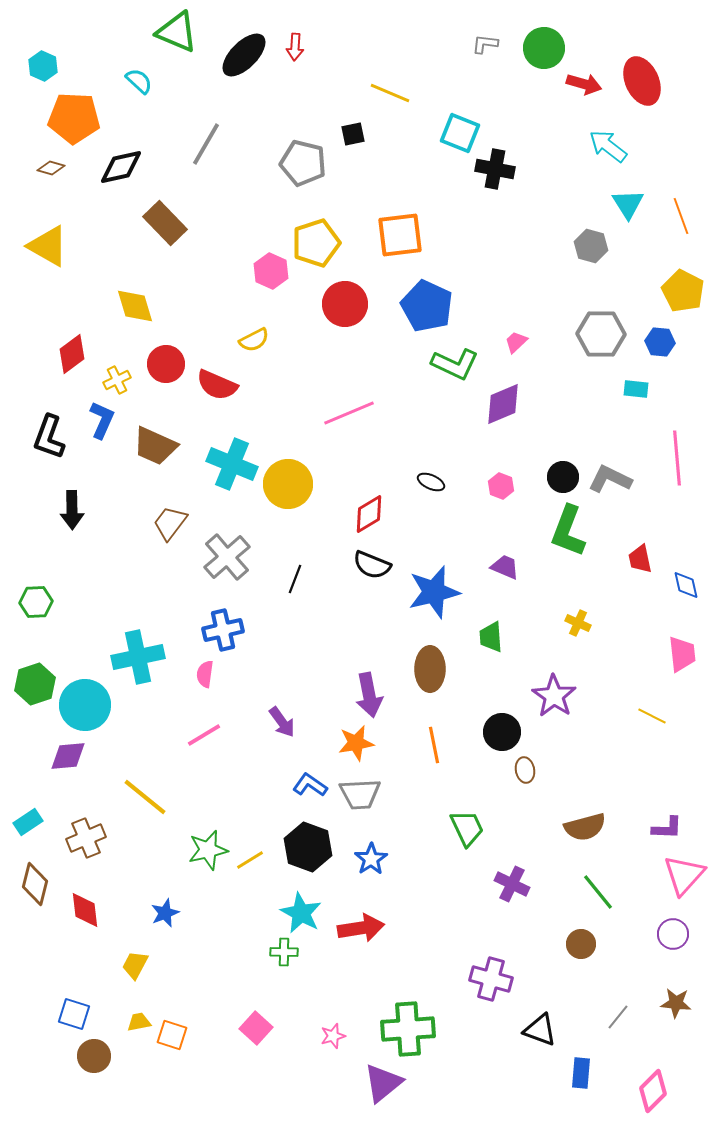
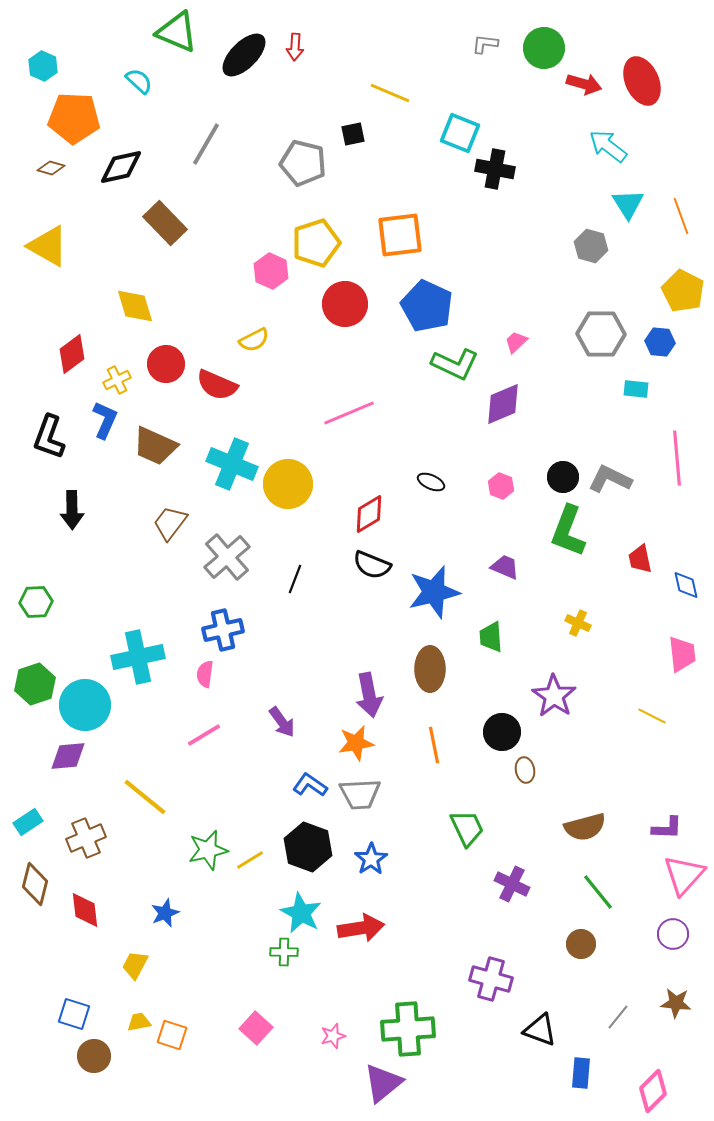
blue L-shape at (102, 420): moved 3 px right
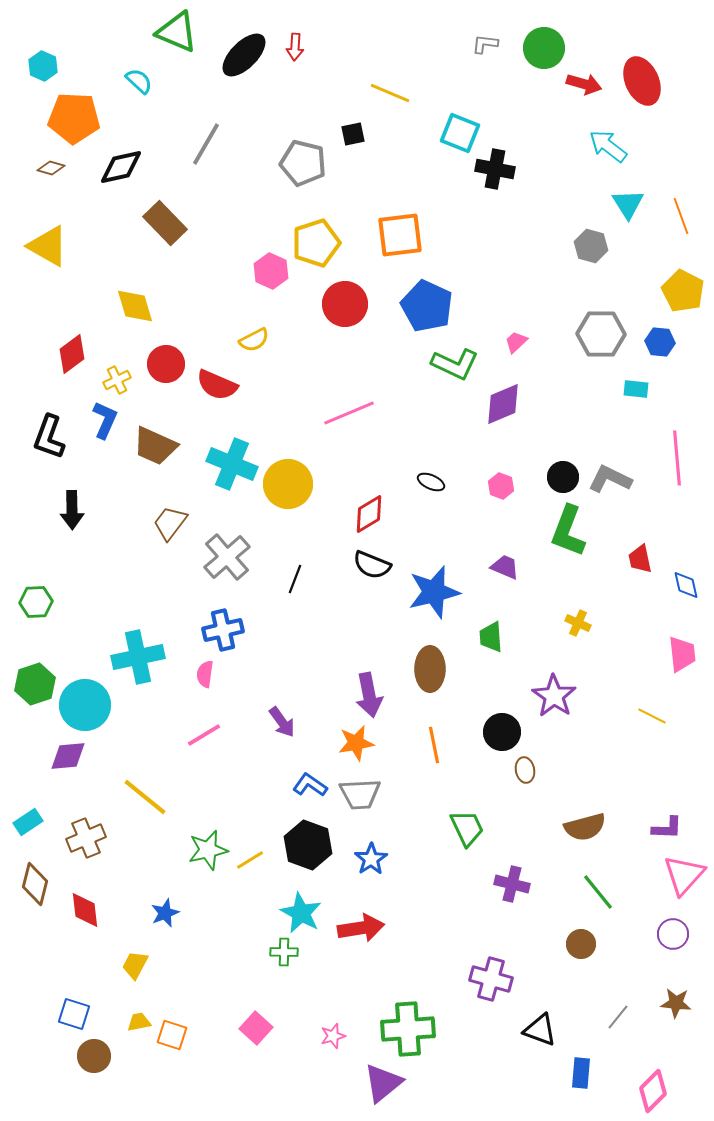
black hexagon at (308, 847): moved 2 px up
purple cross at (512, 884): rotated 12 degrees counterclockwise
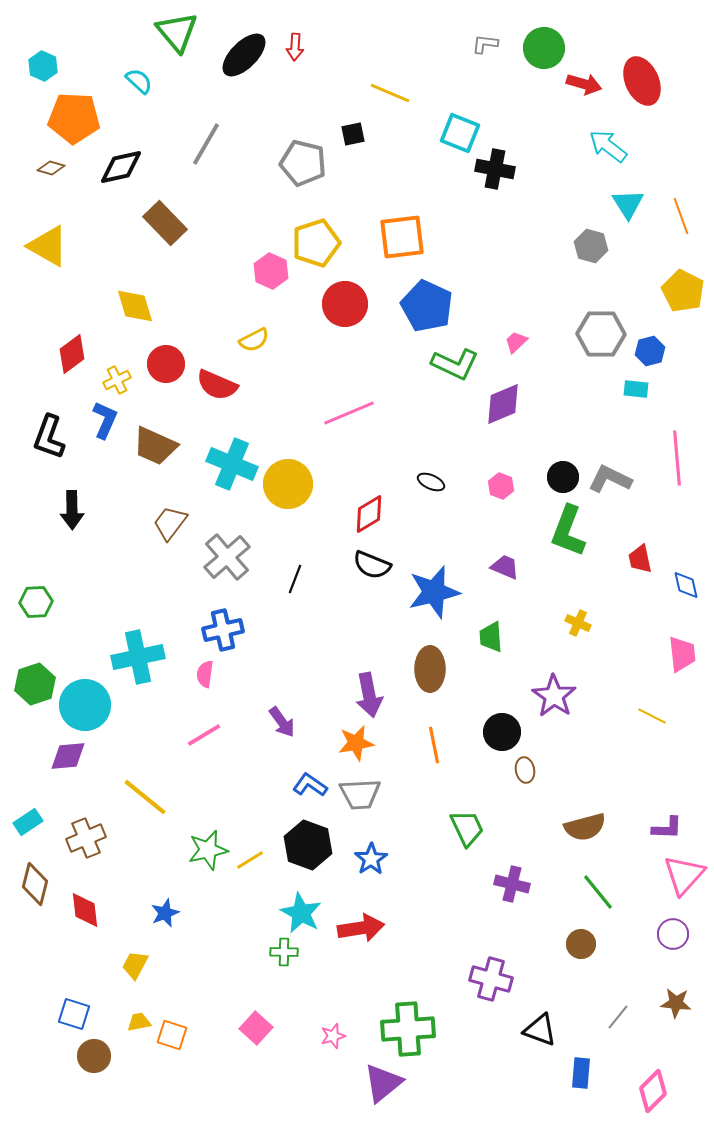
green triangle at (177, 32): rotated 27 degrees clockwise
orange square at (400, 235): moved 2 px right, 2 px down
blue hexagon at (660, 342): moved 10 px left, 9 px down; rotated 20 degrees counterclockwise
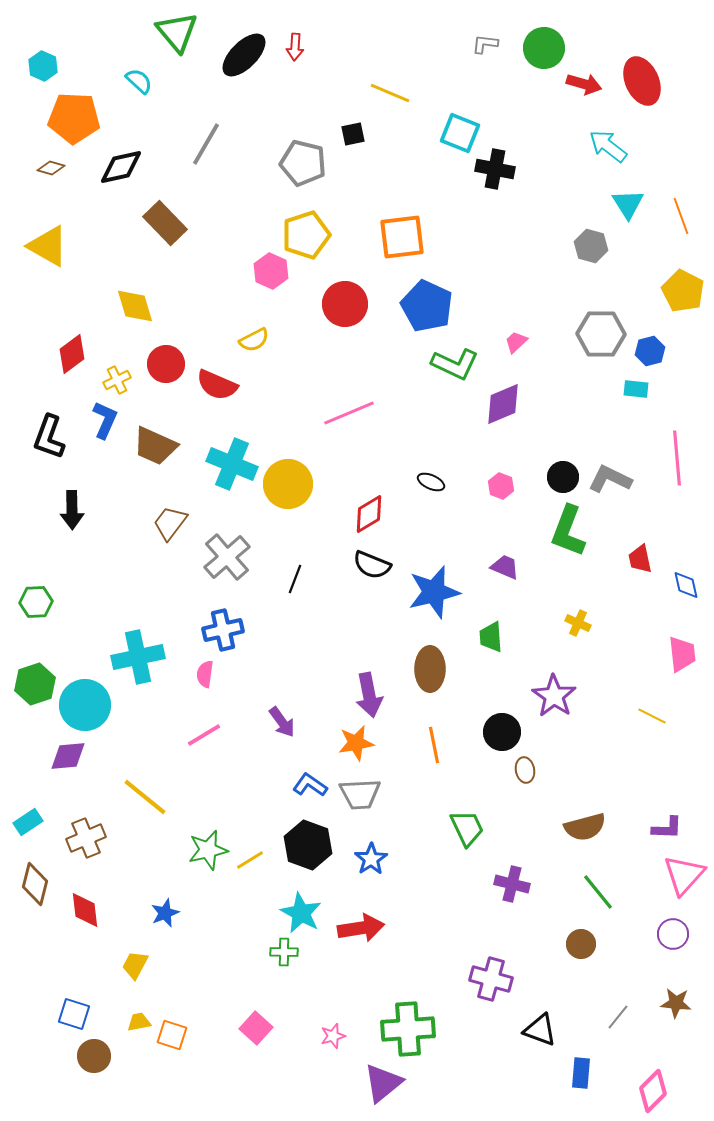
yellow pentagon at (316, 243): moved 10 px left, 8 px up
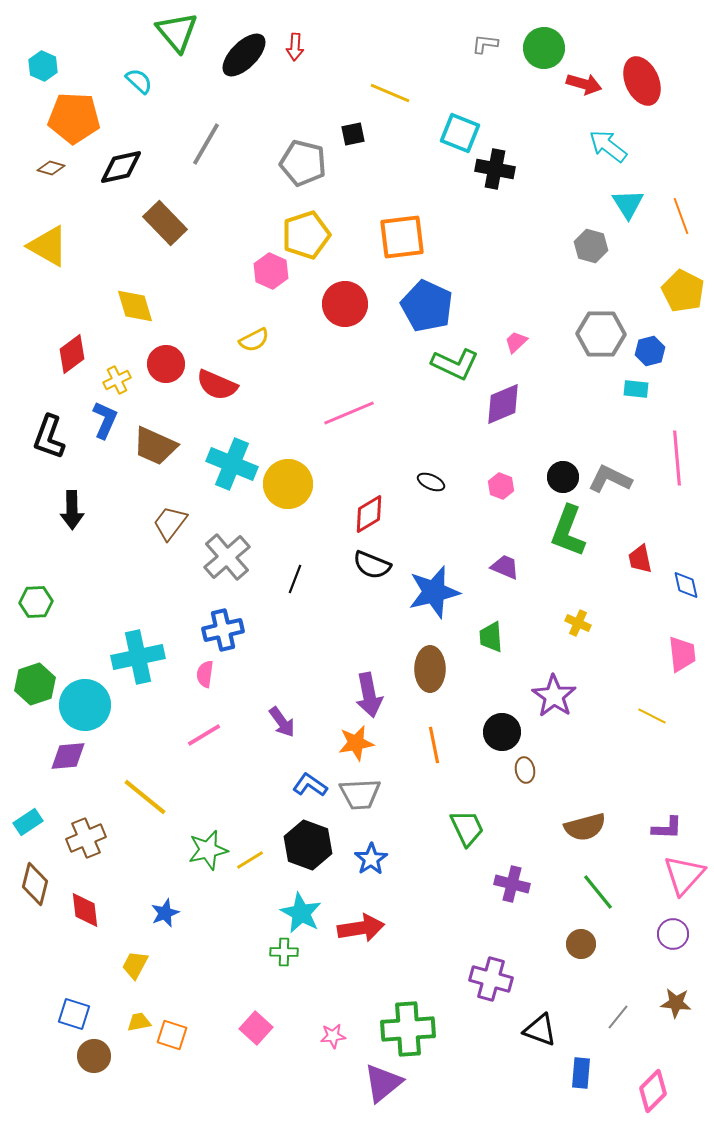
pink star at (333, 1036): rotated 10 degrees clockwise
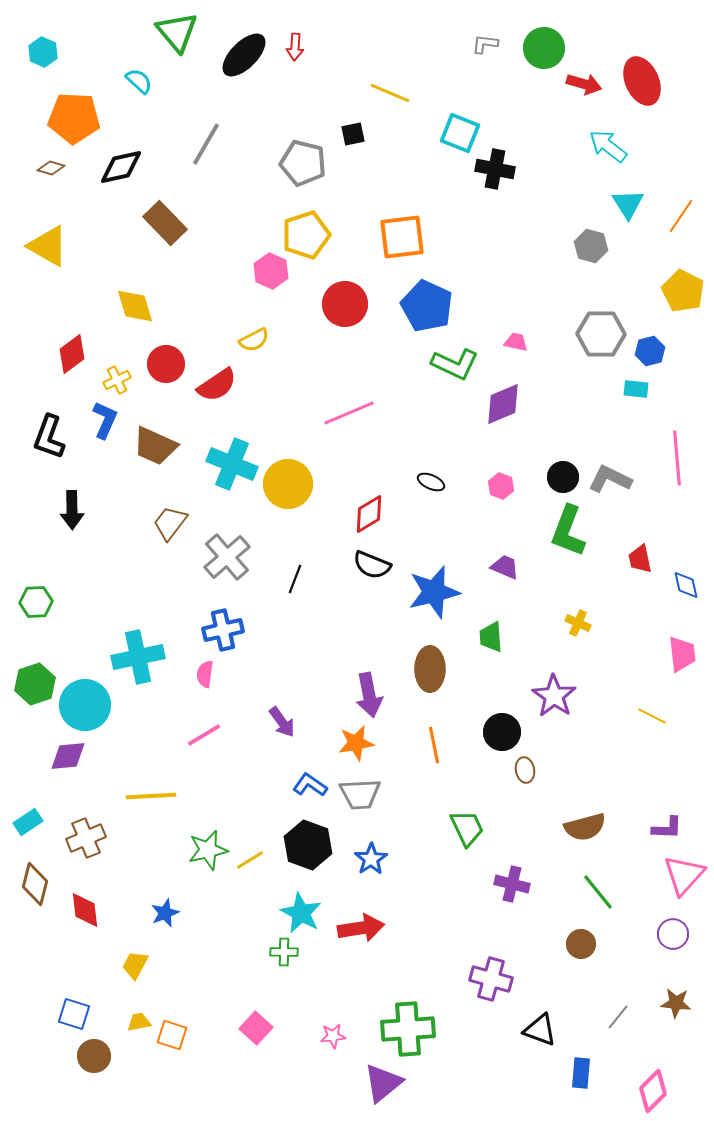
cyan hexagon at (43, 66): moved 14 px up
orange line at (681, 216): rotated 54 degrees clockwise
pink trapezoid at (516, 342): rotated 55 degrees clockwise
red semicircle at (217, 385): rotated 57 degrees counterclockwise
yellow line at (145, 797): moved 6 px right, 1 px up; rotated 42 degrees counterclockwise
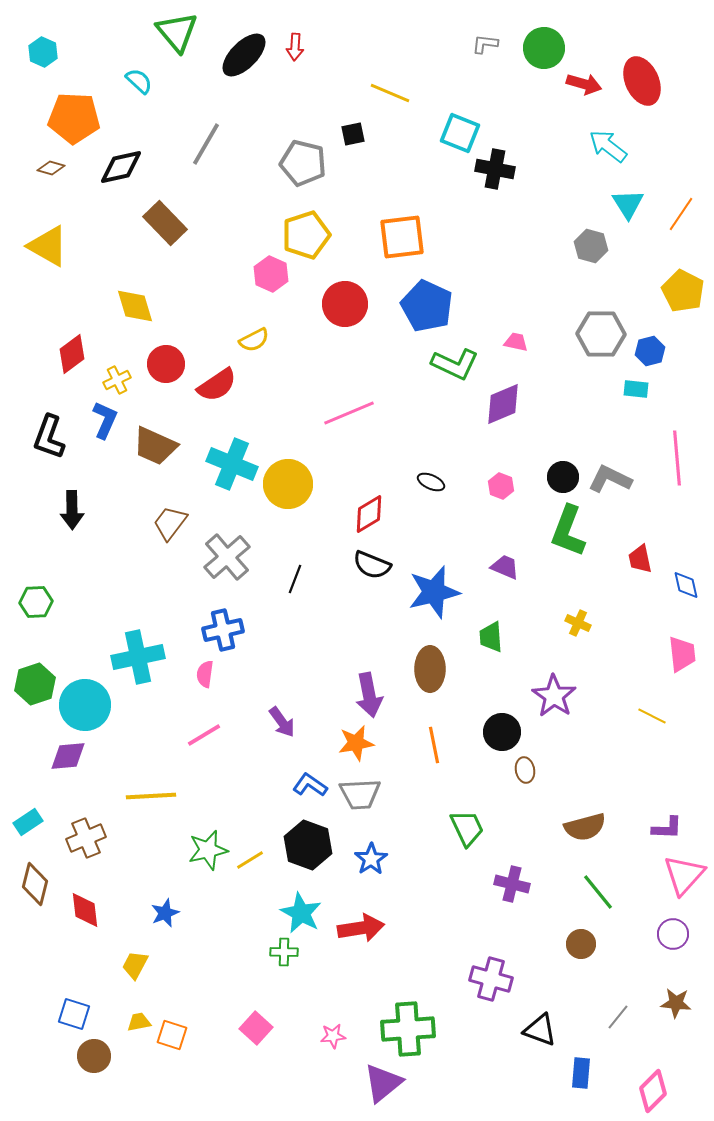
orange line at (681, 216): moved 2 px up
pink hexagon at (271, 271): moved 3 px down
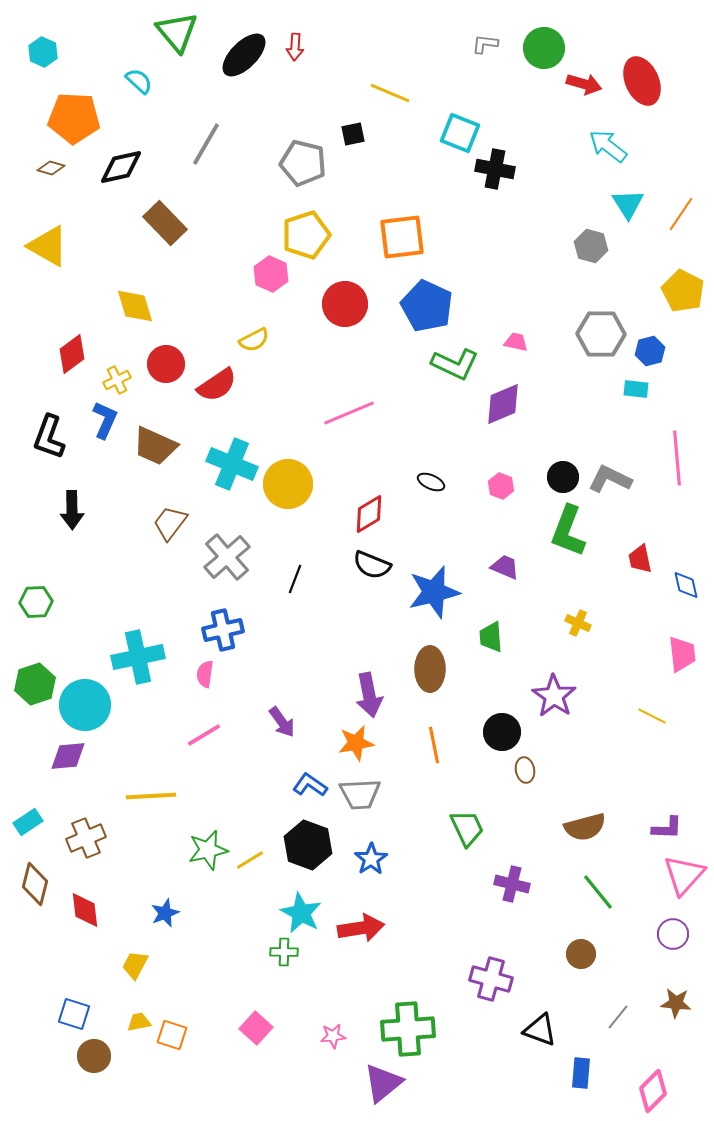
brown circle at (581, 944): moved 10 px down
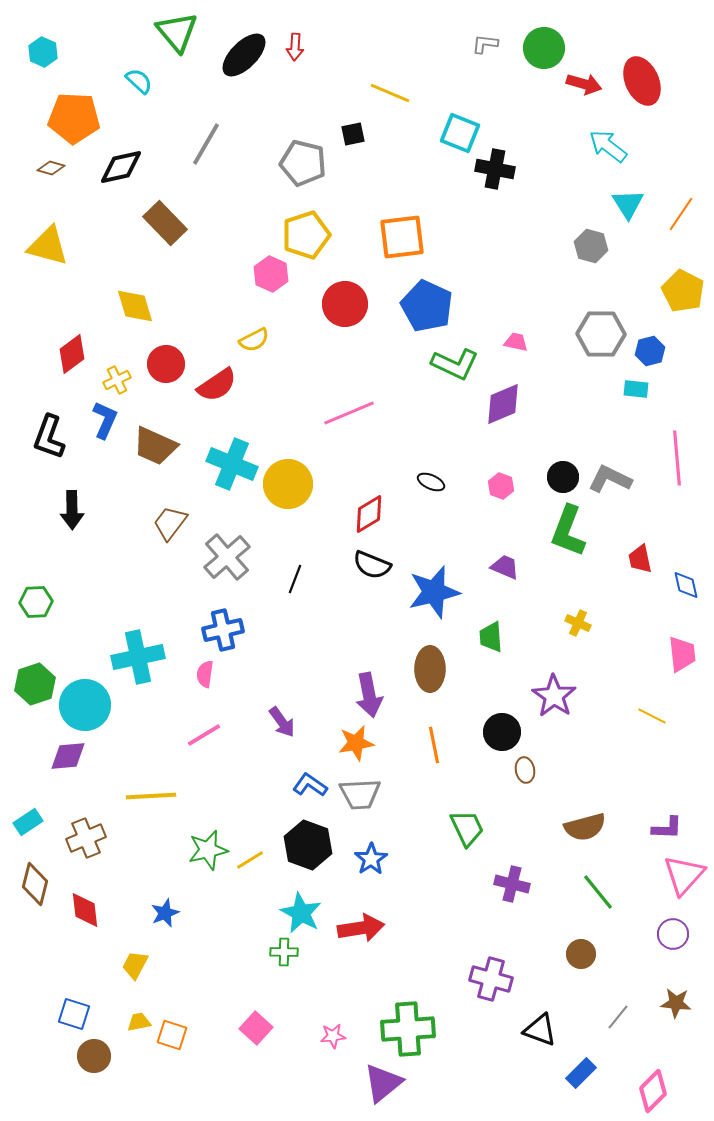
yellow triangle at (48, 246): rotated 15 degrees counterclockwise
blue rectangle at (581, 1073): rotated 40 degrees clockwise
